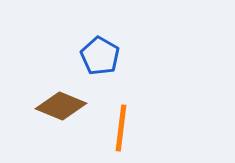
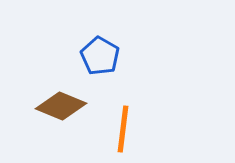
orange line: moved 2 px right, 1 px down
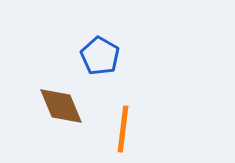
brown diamond: rotated 45 degrees clockwise
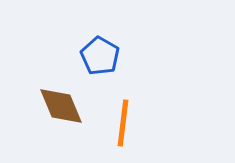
orange line: moved 6 px up
